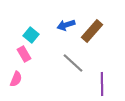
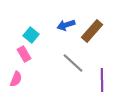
purple line: moved 4 px up
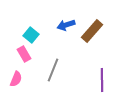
gray line: moved 20 px left, 7 px down; rotated 70 degrees clockwise
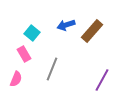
cyan square: moved 1 px right, 2 px up
gray line: moved 1 px left, 1 px up
purple line: rotated 30 degrees clockwise
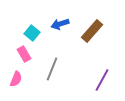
blue arrow: moved 6 px left, 1 px up
